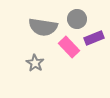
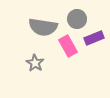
pink rectangle: moved 1 px left, 1 px up; rotated 15 degrees clockwise
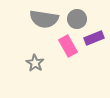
gray semicircle: moved 1 px right, 8 px up
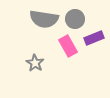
gray circle: moved 2 px left
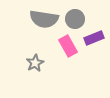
gray star: rotated 12 degrees clockwise
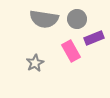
gray circle: moved 2 px right
pink rectangle: moved 3 px right, 5 px down
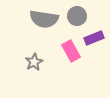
gray circle: moved 3 px up
gray star: moved 1 px left, 1 px up
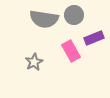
gray circle: moved 3 px left, 1 px up
